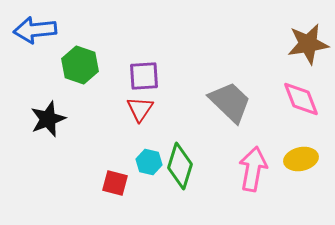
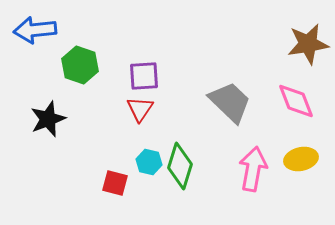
pink diamond: moved 5 px left, 2 px down
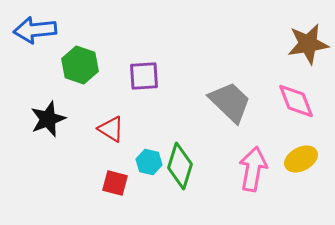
red triangle: moved 29 px left, 20 px down; rotated 32 degrees counterclockwise
yellow ellipse: rotated 16 degrees counterclockwise
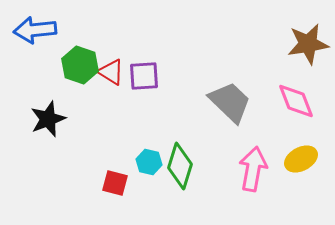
red triangle: moved 57 px up
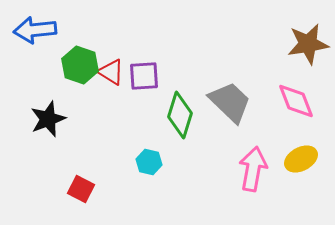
green diamond: moved 51 px up
red square: moved 34 px left, 6 px down; rotated 12 degrees clockwise
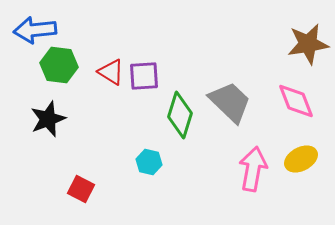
green hexagon: moved 21 px left; rotated 12 degrees counterclockwise
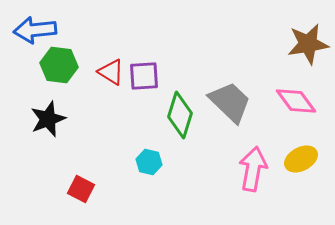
pink diamond: rotated 15 degrees counterclockwise
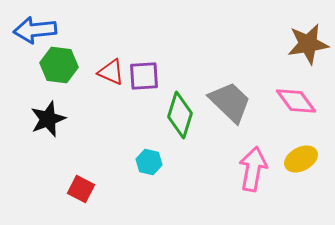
red triangle: rotated 8 degrees counterclockwise
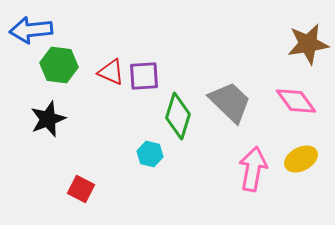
blue arrow: moved 4 px left
green diamond: moved 2 px left, 1 px down
cyan hexagon: moved 1 px right, 8 px up
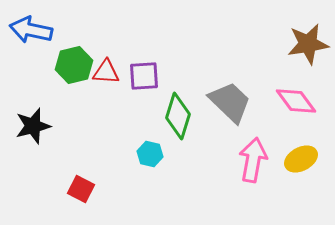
blue arrow: rotated 18 degrees clockwise
green hexagon: moved 15 px right; rotated 21 degrees counterclockwise
red triangle: moved 5 px left; rotated 20 degrees counterclockwise
black star: moved 15 px left, 7 px down; rotated 6 degrees clockwise
pink arrow: moved 9 px up
